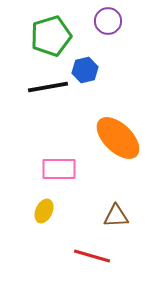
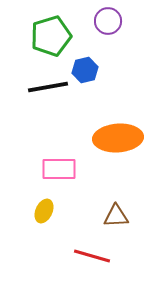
orange ellipse: rotated 48 degrees counterclockwise
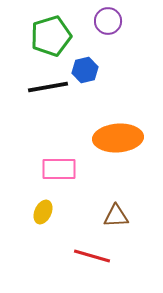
yellow ellipse: moved 1 px left, 1 px down
